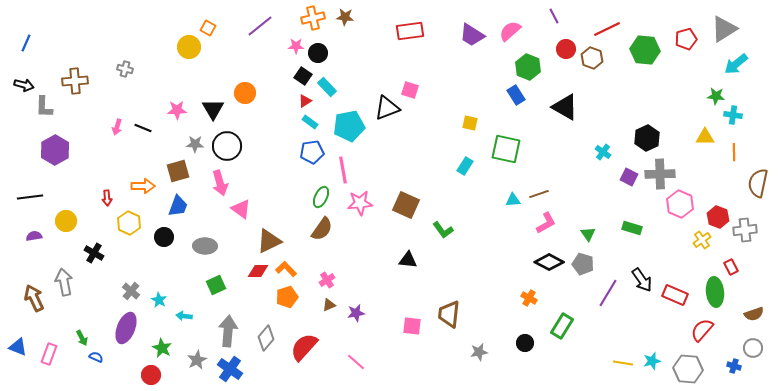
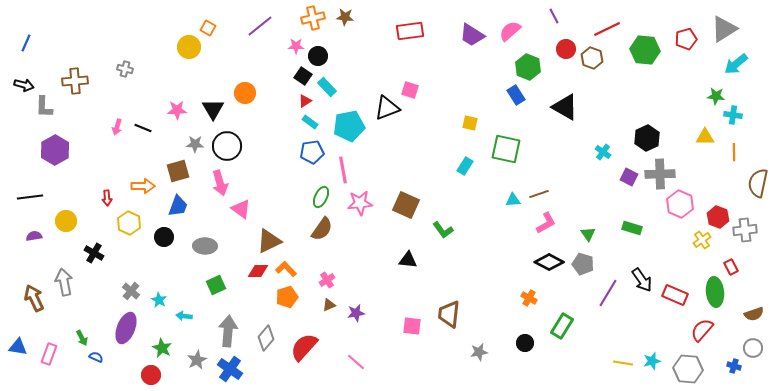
black circle at (318, 53): moved 3 px down
blue triangle at (18, 347): rotated 12 degrees counterclockwise
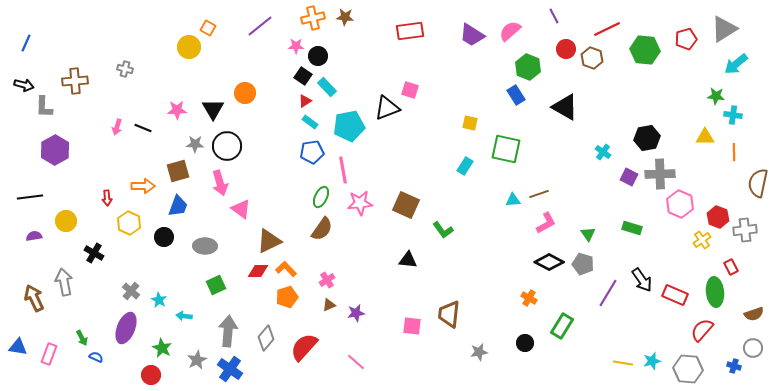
black hexagon at (647, 138): rotated 15 degrees clockwise
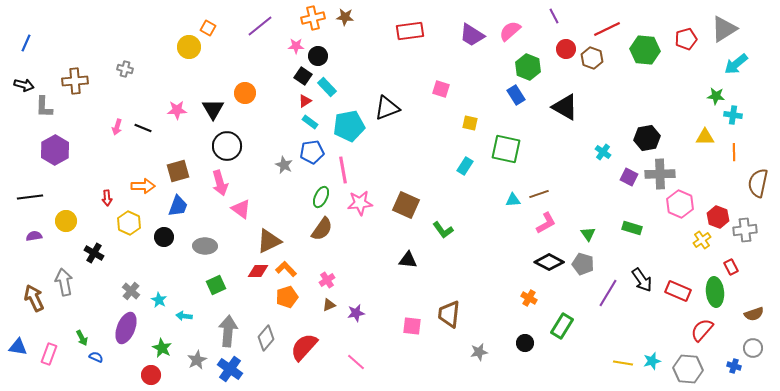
pink square at (410, 90): moved 31 px right, 1 px up
gray star at (195, 144): moved 89 px right, 21 px down; rotated 24 degrees clockwise
red rectangle at (675, 295): moved 3 px right, 4 px up
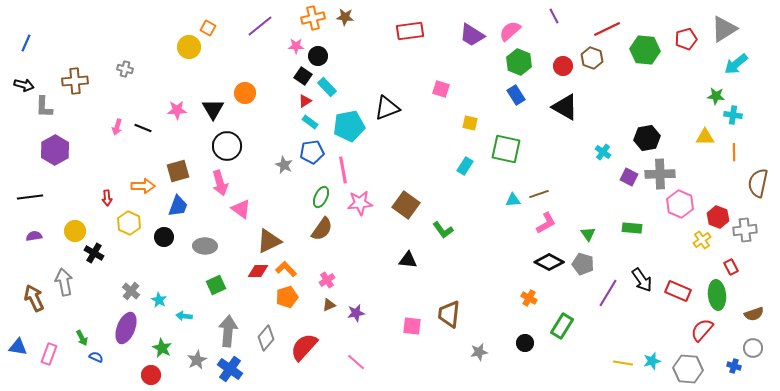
red circle at (566, 49): moved 3 px left, 17 px down
green hexagon at (528, 67): moved 9 px left, 5 px up
brown square at (406, 205): rotated 12 degrees clockwise
yellow circle at (66, 221): moved 9 px right, 10 px down
green rectangle at (632, 228): rotated 12 degrees counterclockwise
green ellipse at (715, 292): moved 2 px right, 3 px down
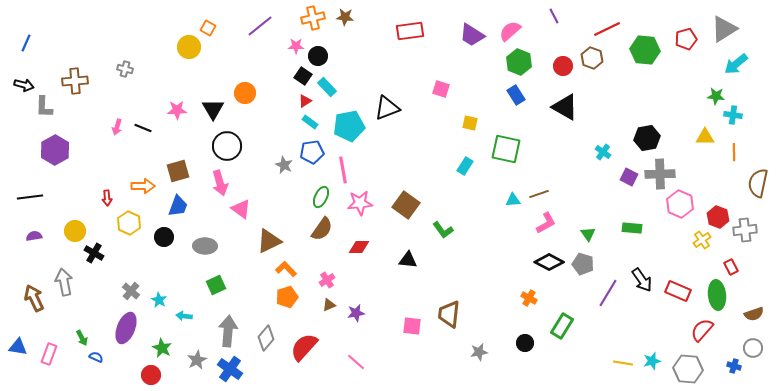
red diamond at (258, 271): moved 101 px right, 24 px up
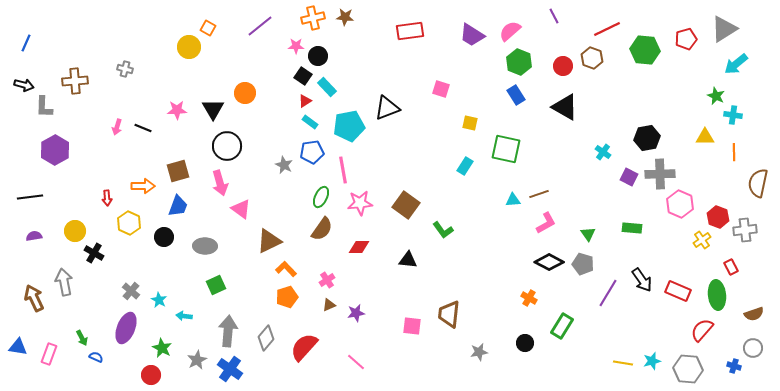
green star at (716, 96): rotated 18 degrees clockwise
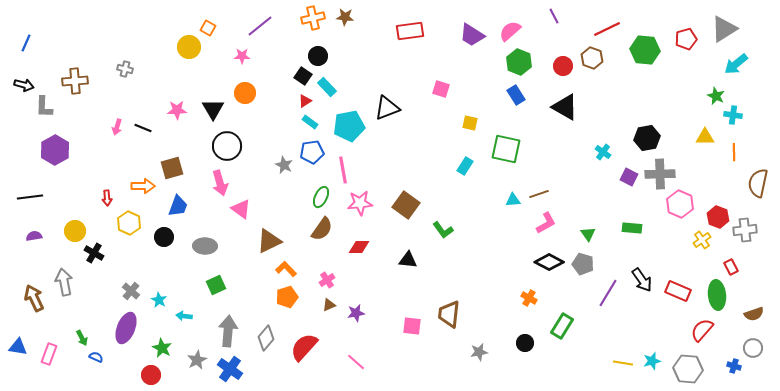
pink star at (296, 46): moved 54 px left, 10 px down
brown square at (178, 171): moved 6 px left, 3 px up
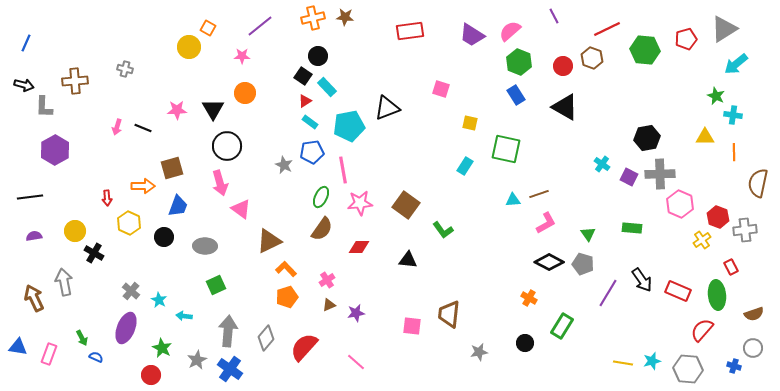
cyan cross at (603, 152): moved 1 px left, 12 px down
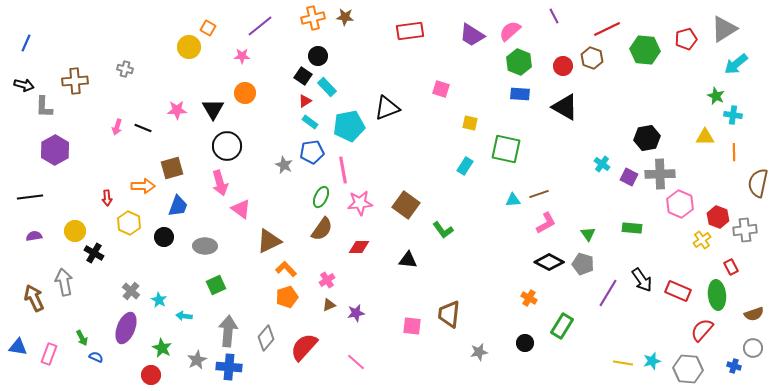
blue rectangle at (516, 95): moved 4 px right, 1 px up; rotated 54 degrees counterclockwise
blue cross at (230, 369): moved 1 px left, 2 px up; rotated 30 degrees counterclockwise
